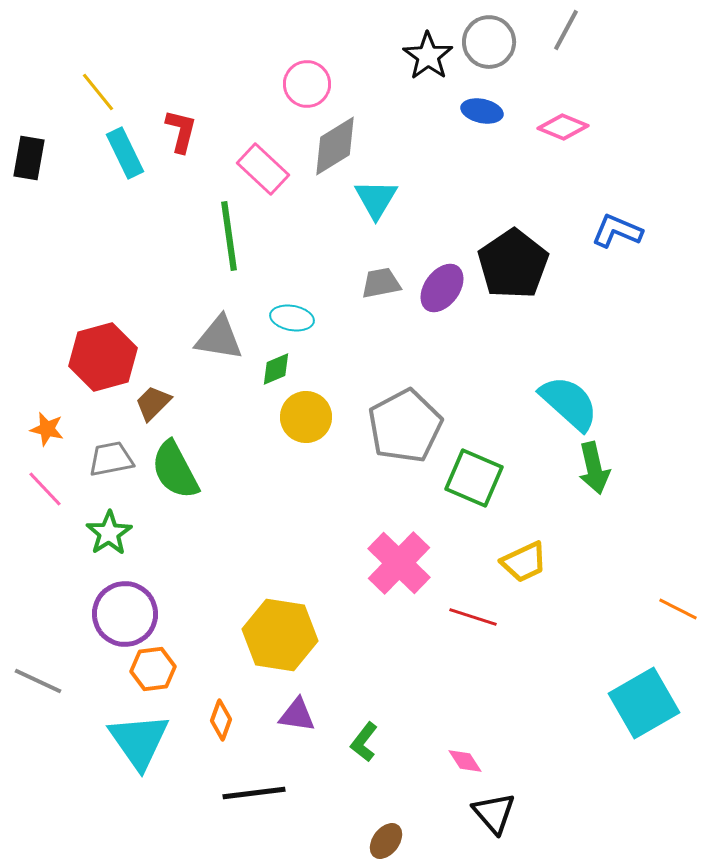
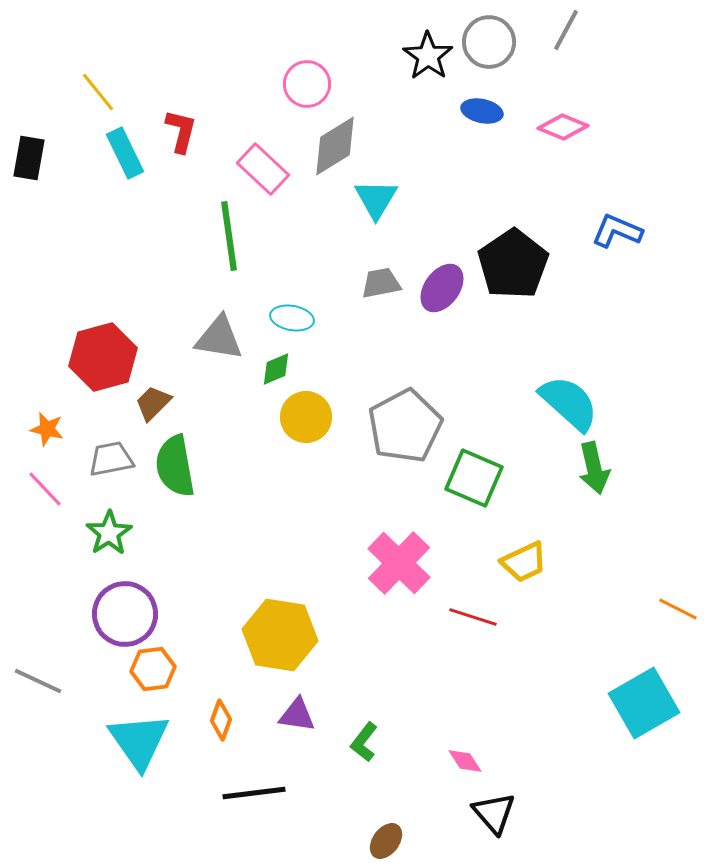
green semicircle at (175, 470): moved 4 px up; rotated 18 degrees clockwise
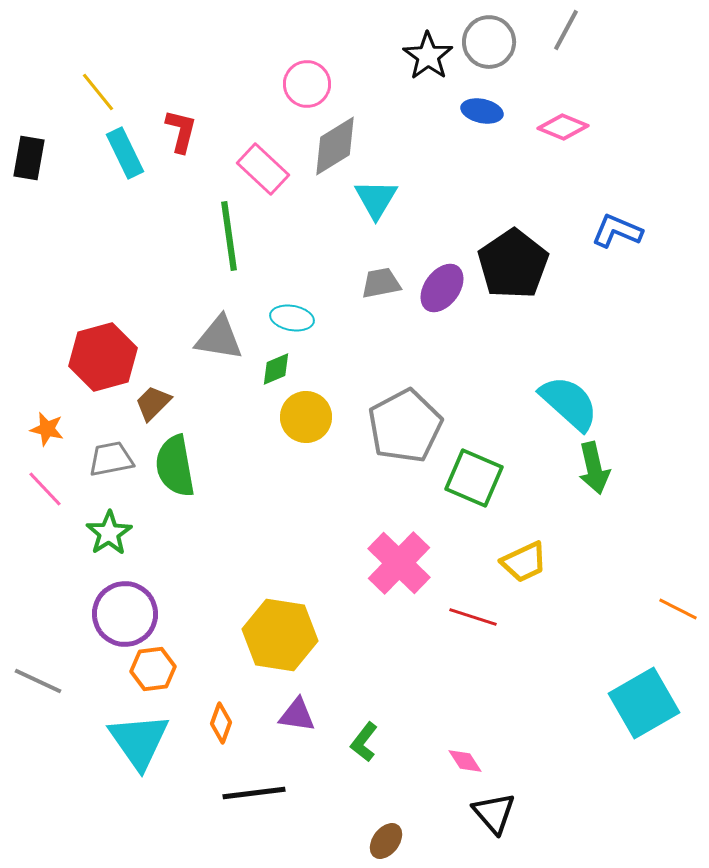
orange diamond at (221, 720): moved 3 px down
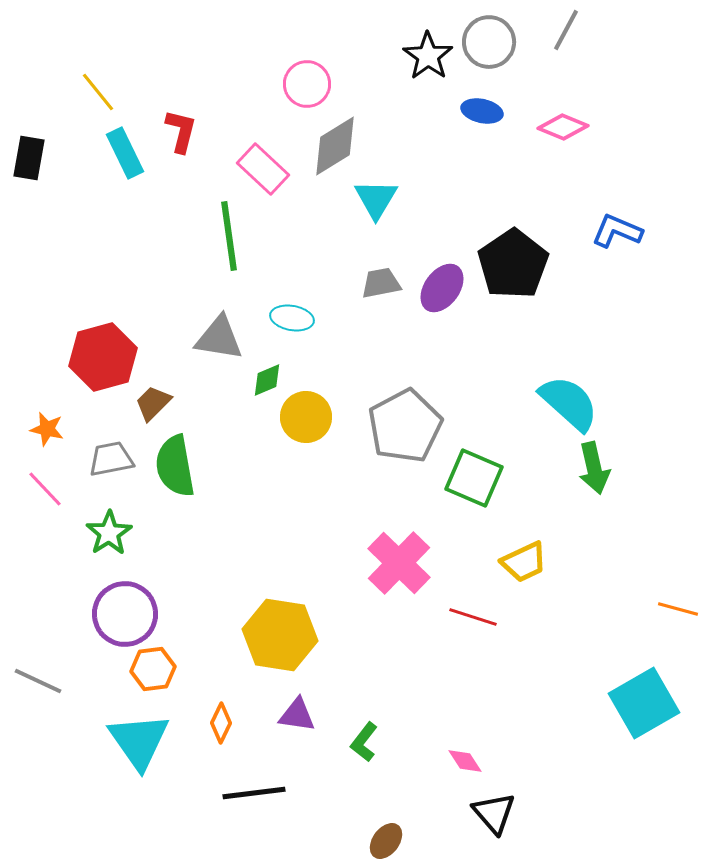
green diamond at (276, 369): moved 9 px left, 11 px down
orange line at (678, 609): rotated 12 degrees counterclockwise
orange diamond at (221, 723): rotated 6 degrees clockwise
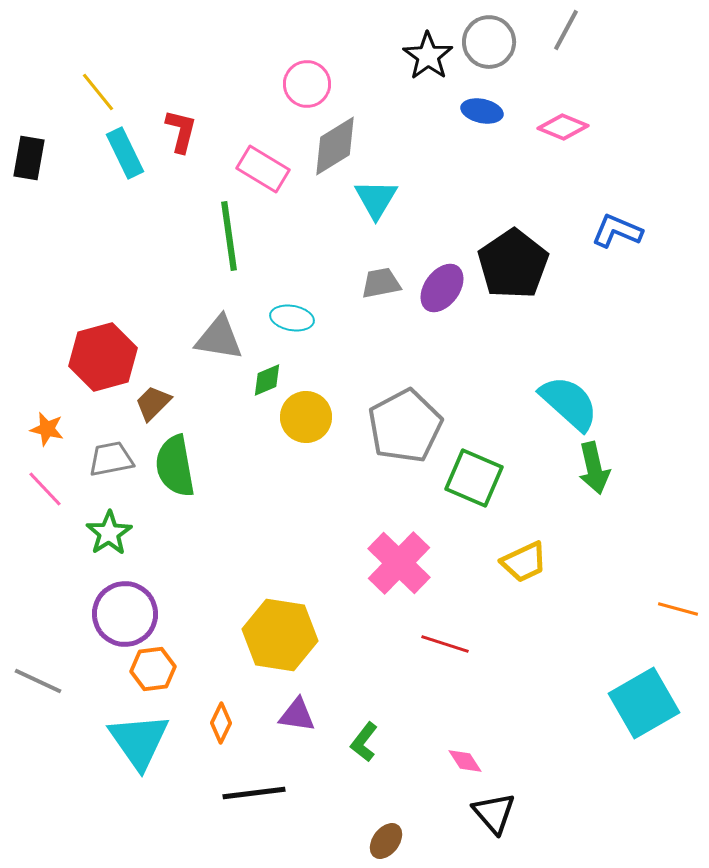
pink rectangle at (263, 169): rotated 12 degrees counterclockwise
red line at (473, 617): moved 28 px left, 27 px down
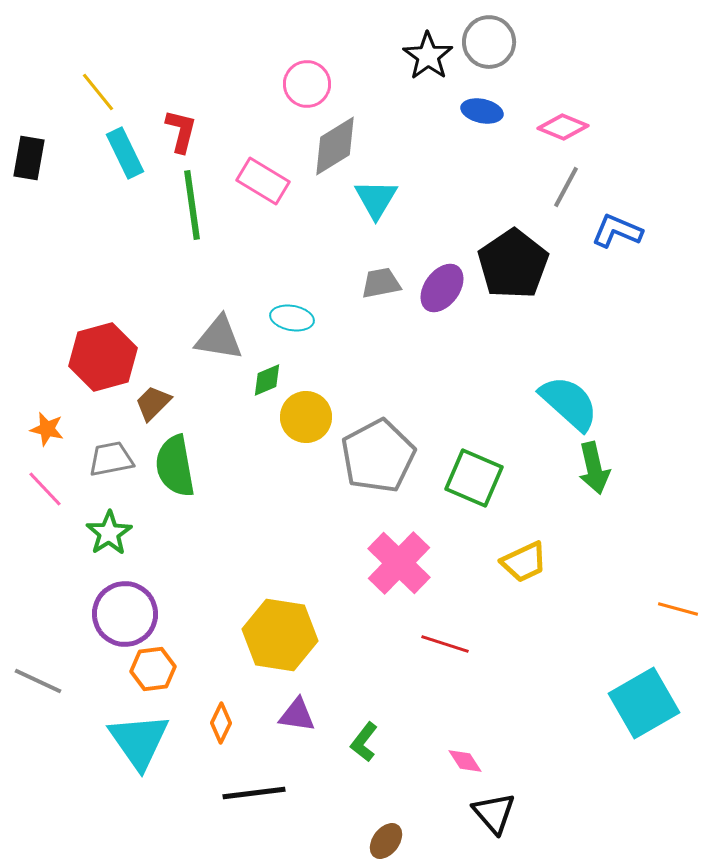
gray line at (566, 30): moved 157 px down
pink rectangle at (263, 169): moved 12 px down
green line at (229, 236): moved 37 px left, 31 px up
gray pentagon at (405, 426): moved 27 px left, 30 px down
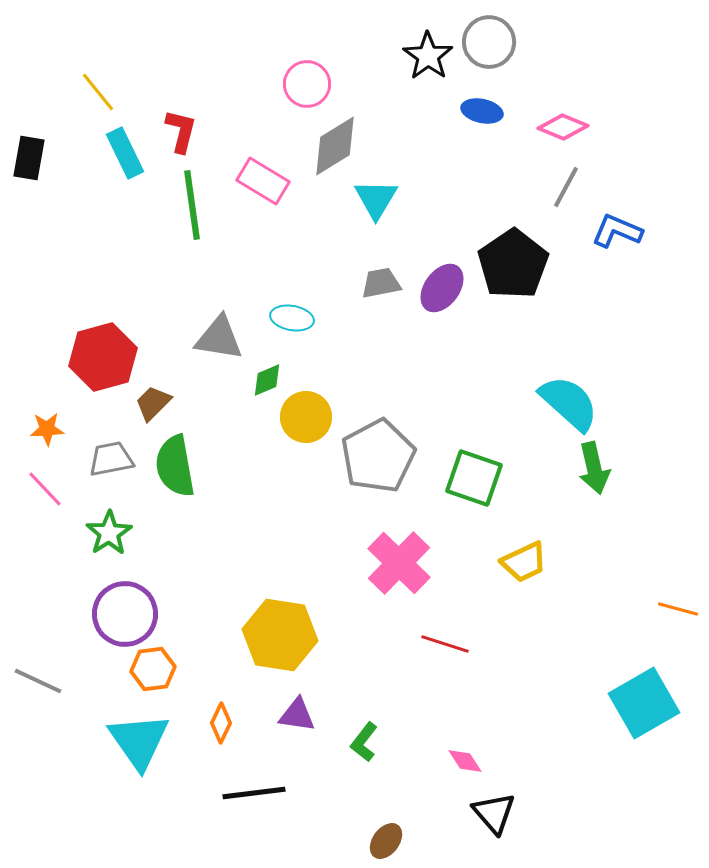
orange star at (47, 429): rotated 16 degrees counterclockwise
green square at (474, 478): rotated 4 degrees counterclockwise
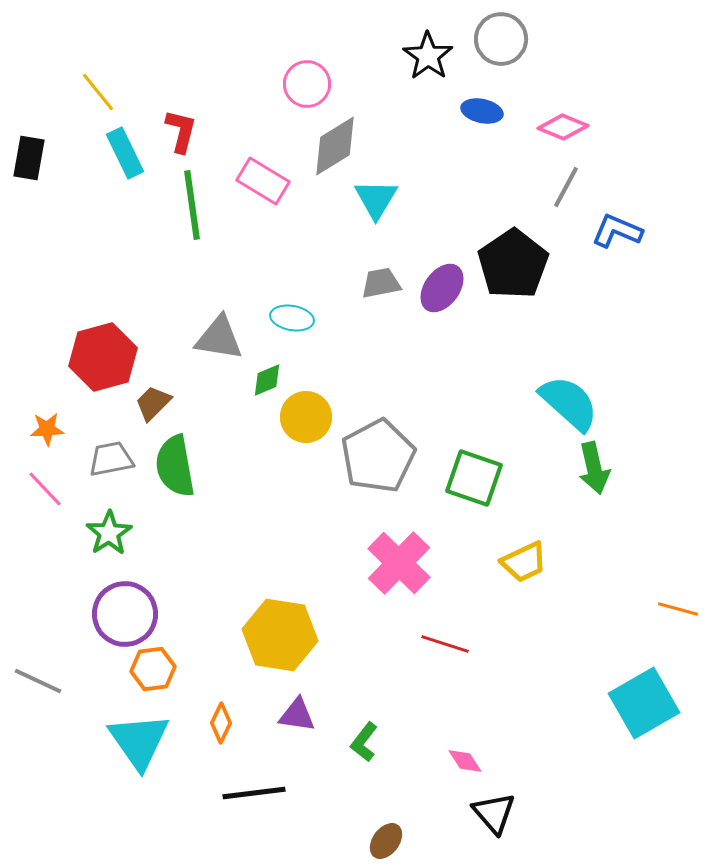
gray circle at (489, 42): moved 12 px right, 3 px up
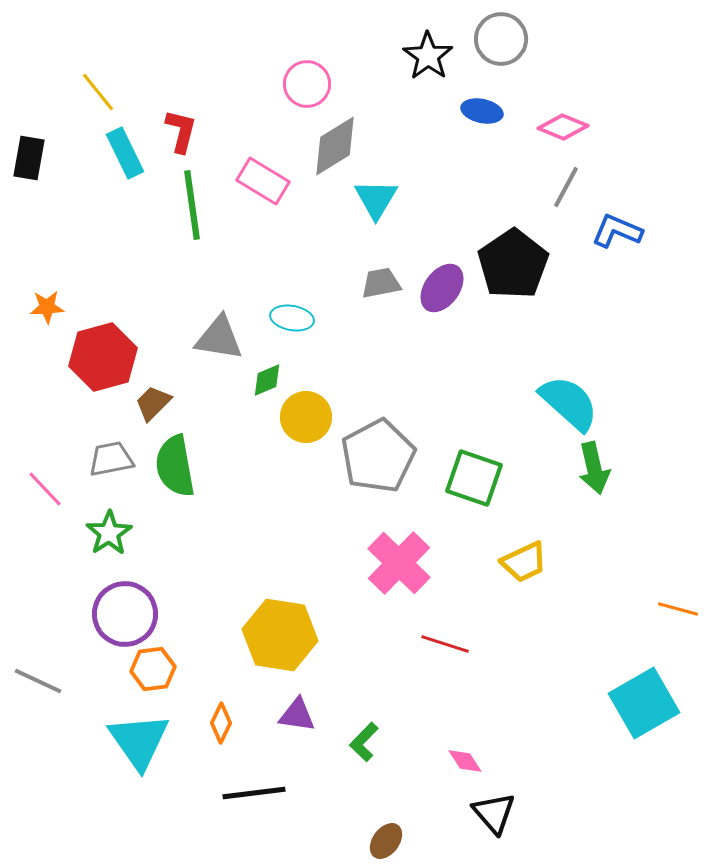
orange star at (47, 429): moved 122 px up
green L-shape at (364, 742): rotated 6 degrees clockwise
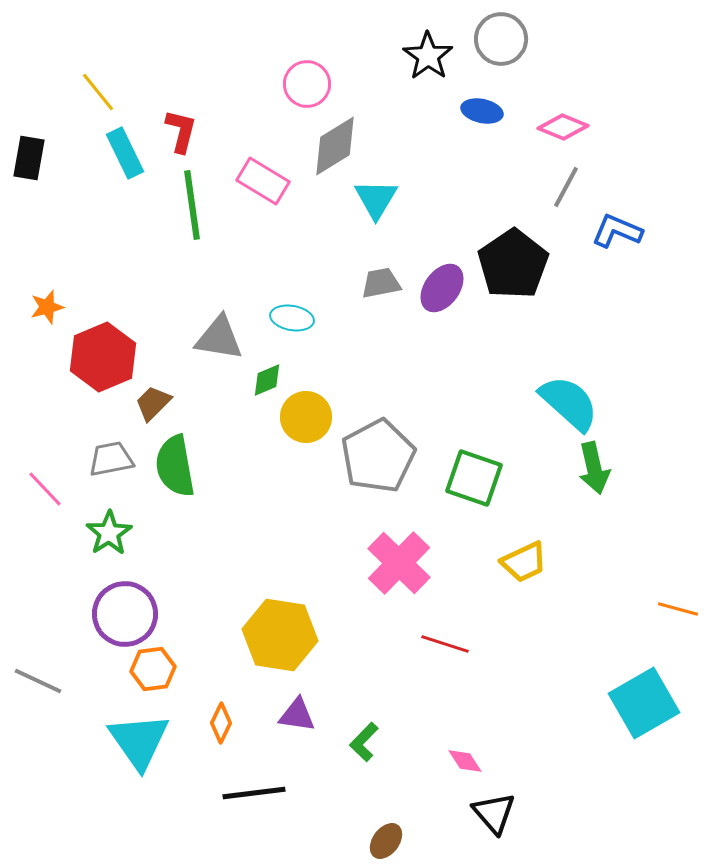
orange star at (47, 307): rotated 12 degrees counterclockwise
red hexagon at (103, 357): rotated 8 degrees counterclockwise
